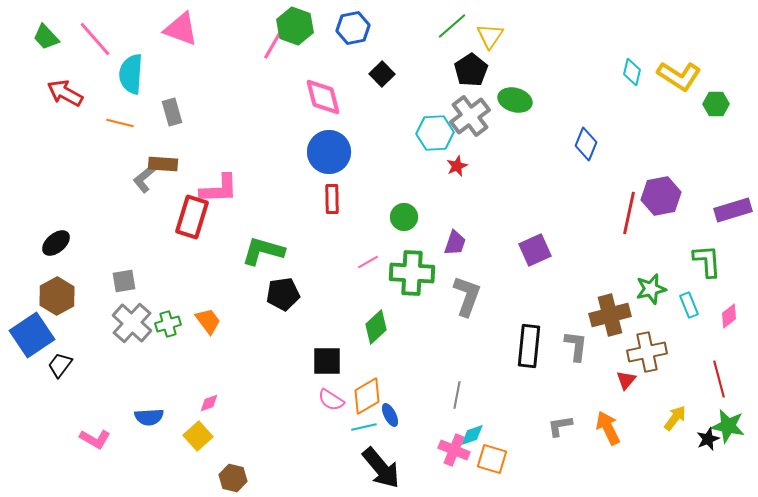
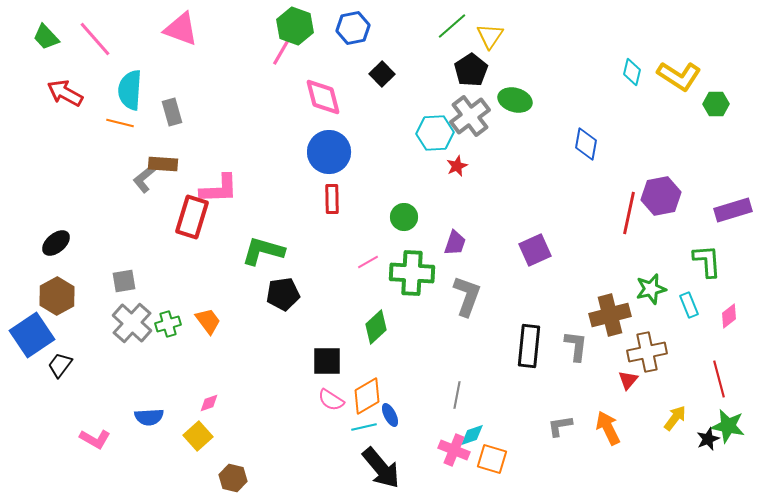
pink line at (274, 43): moved 9 px right, 6 px down
cyan semicircle at (131, 74): moved 1 px left, 16 px down
blue diamond at (586, 144): rotated 12 degrees counterclockwise
red triangle at (626, 380): moved 2 px right
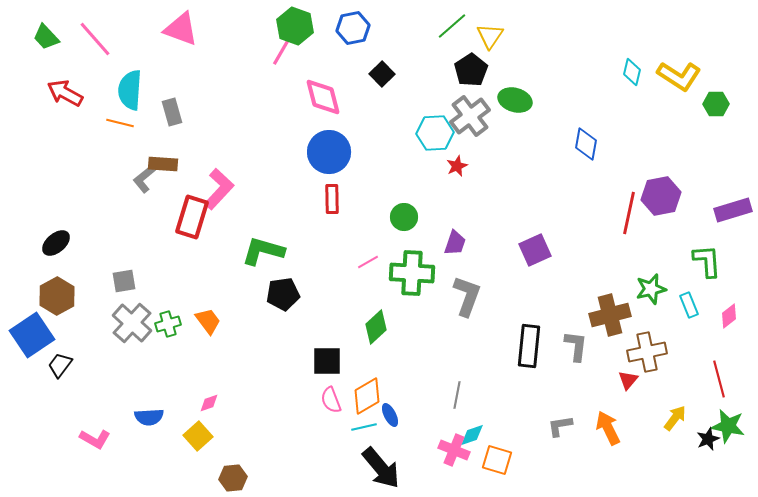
pink L-shape at (219, 189): rotated 45 degrees counterclockwise
pink semicircle at (331, 400): rotated 36 degrees clockwise
orange square at (492, 459): moved 5 px right, 1 px down
brown hexagon at (233, 478): rotated 20 degrees counterclockwise
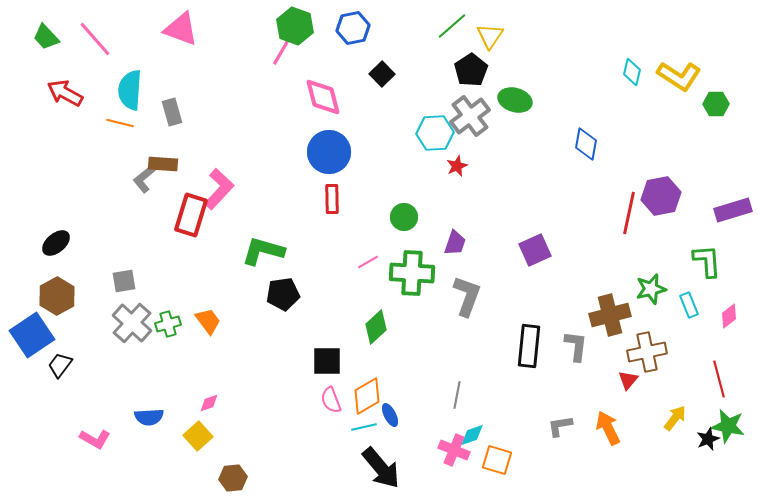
red rectangle at (192, 217): moved 1 px left, 2 px up
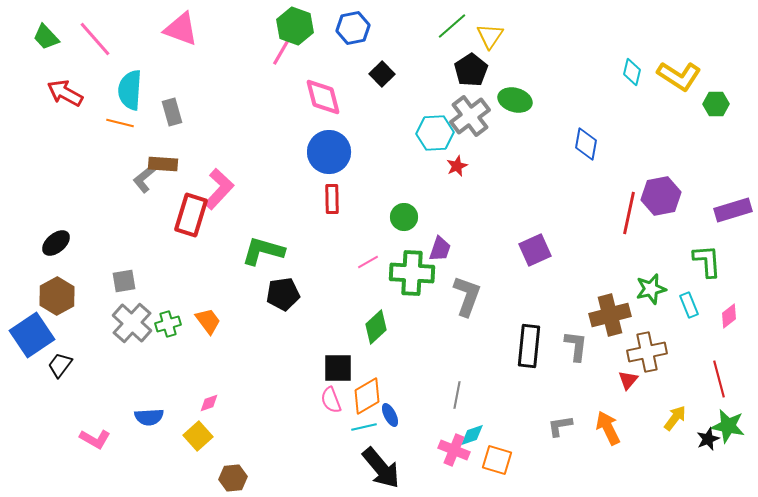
purple trapezoid at (455, 243): moved 15 px left, 6 px down
black square at (327, 361): moved 11 px right, 7 px down
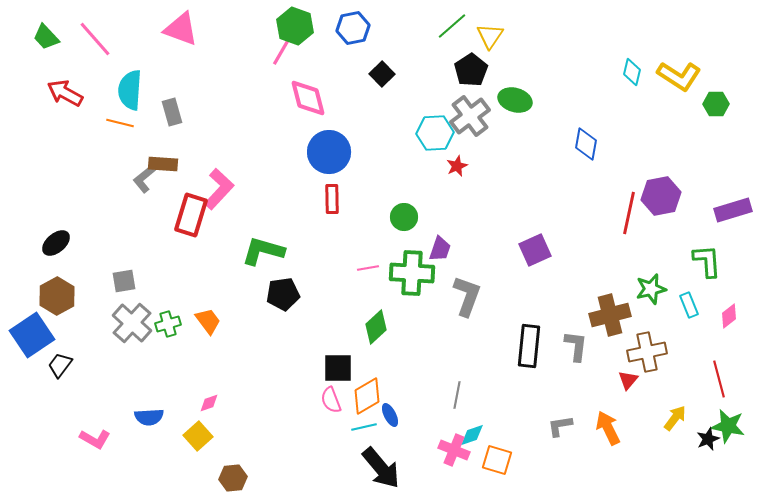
pink diamond at (323, 97): moved 15 px left, 1 px down
pink line at (368, 262): moved 6 px down; rotated 20 degrees clockwise
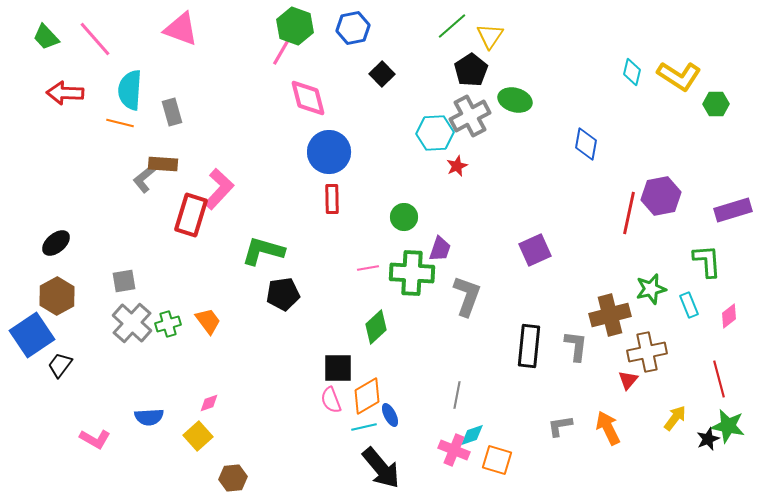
red arrow at (65, 93): rotated 27 degrees counterclockwise
gray cross at (470, 116): rotated 9 degrees clockwise
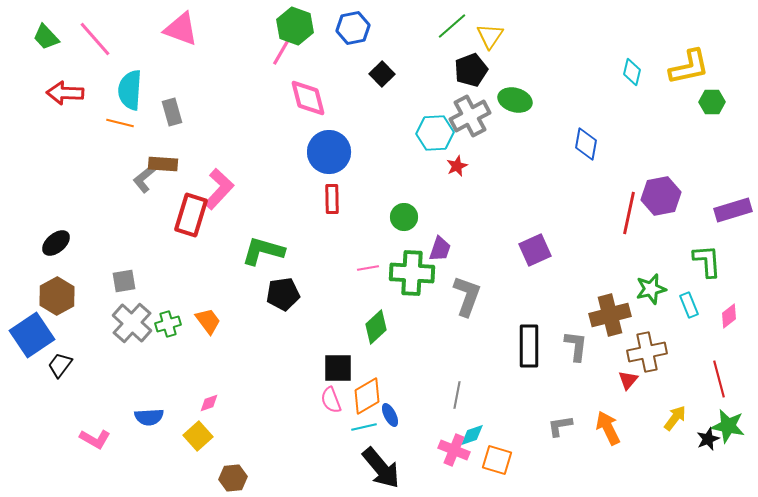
black pentagon at (471, 70): rotated 12 degrees clockwise
yellow L-shape at (679, 76): moved 10 px right, 9 px up; rotated 45 degrees counterclockwise
green hexagon at (716, 104): moved 4 px left, 2 px up
black rectangle at (529, 346): rotated 6 degrees counterclockwise
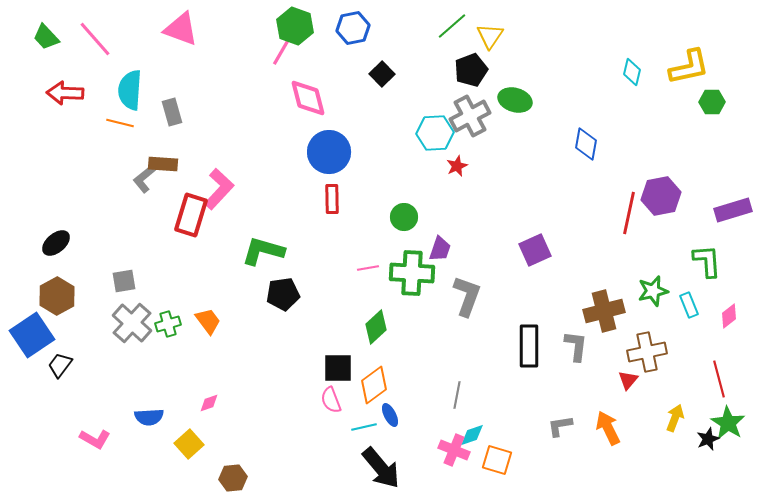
green star at (651, 289): moved 2 px right, 2 px down
brown cross at (610, 315): moved 6 px left, 4 px up
orange diamond at (367, 396): moved 7 px right, 11 px up; rotated 6 degrees counterclockwise
yellow arrow at (675, 418): rotated 16 degrees counterclockwise
green star at (728, 426): moved 3 px up; rotated 20 degrees clockwise
yellow square at (198, 436): moved 9 px left, 8 px down
